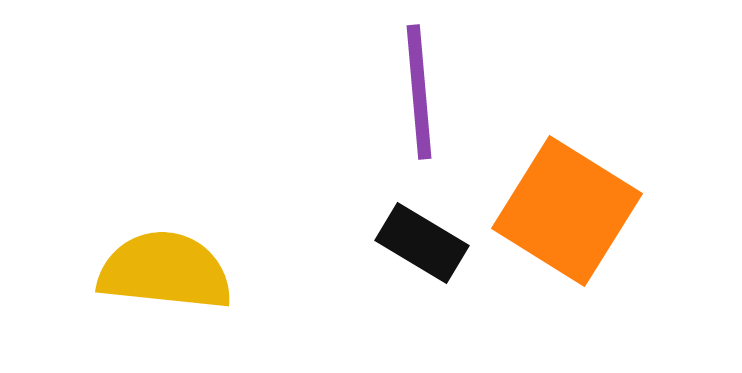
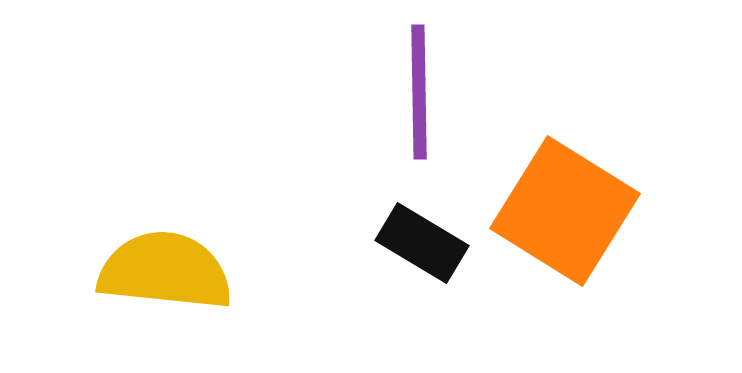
purple line: rotated 4 degrees clockwise
orange square: moved 2 px left
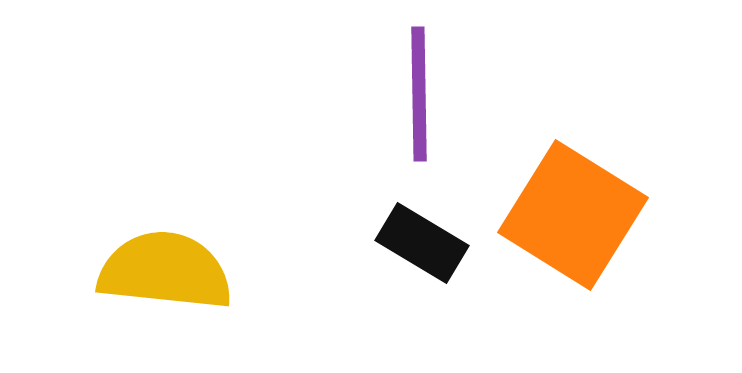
purple line: moved 2 px down
orange square: moved 8 px right, 4 px down
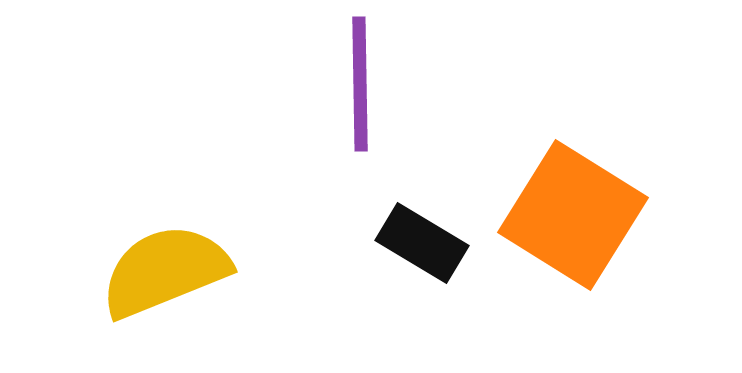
purple line: moved 59 px left, 10 px up
yellow semicircle: rotated 28 degrees counterclockwise
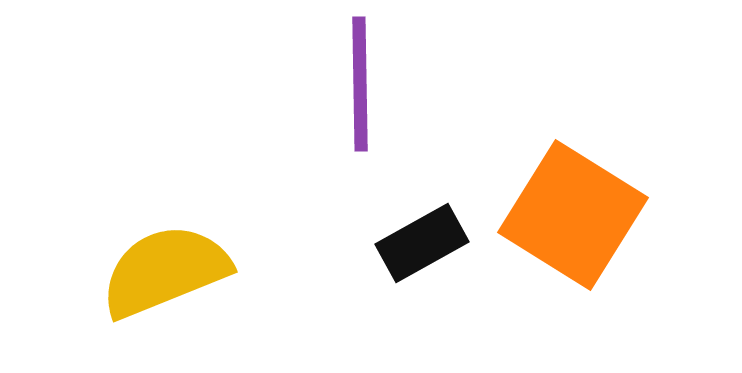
black rectangle: rotated 60 degrees counterclockwise
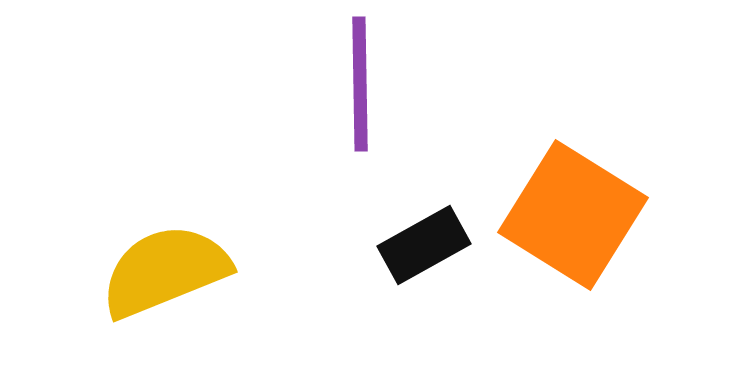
black rectangle: moved 2 px right, 2 px down
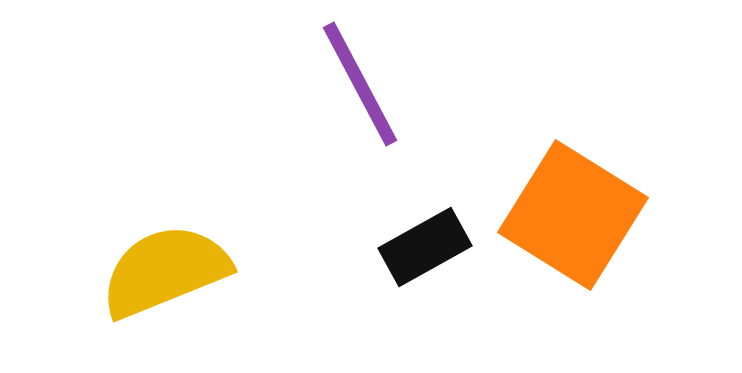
purple line: rotated 27 degrees counterclockwise
black rectangle: moved 1 px right, 2 px down
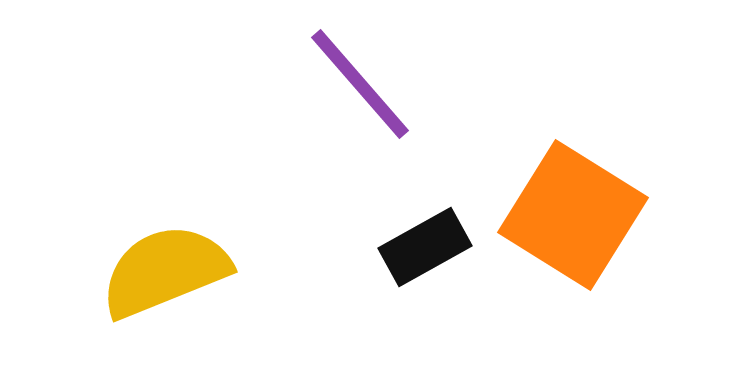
purple line: rotated 13 degrees counterclockwise
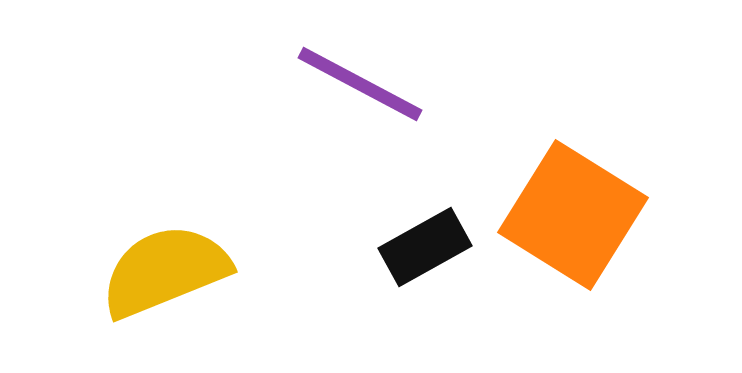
purple line: rotated 21 degrees counterclockwise
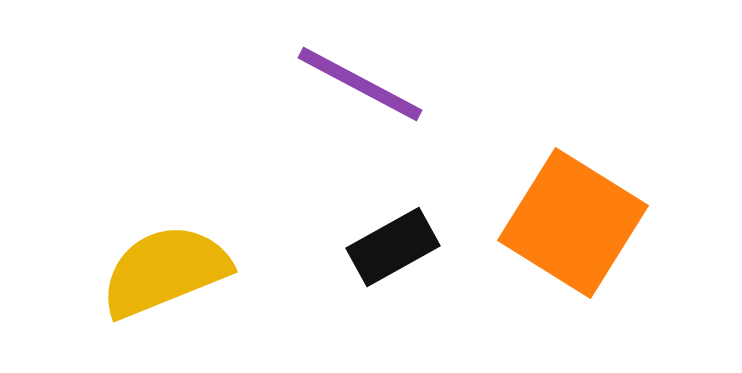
orange square: moved 8 px down
black rectangle: moved 32 px left
